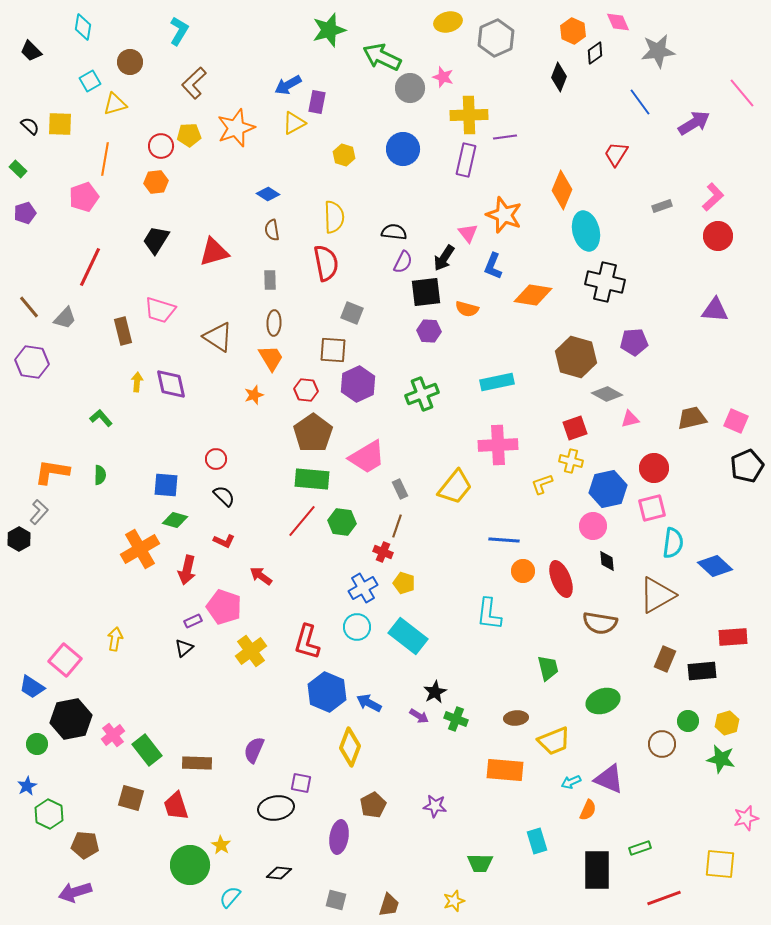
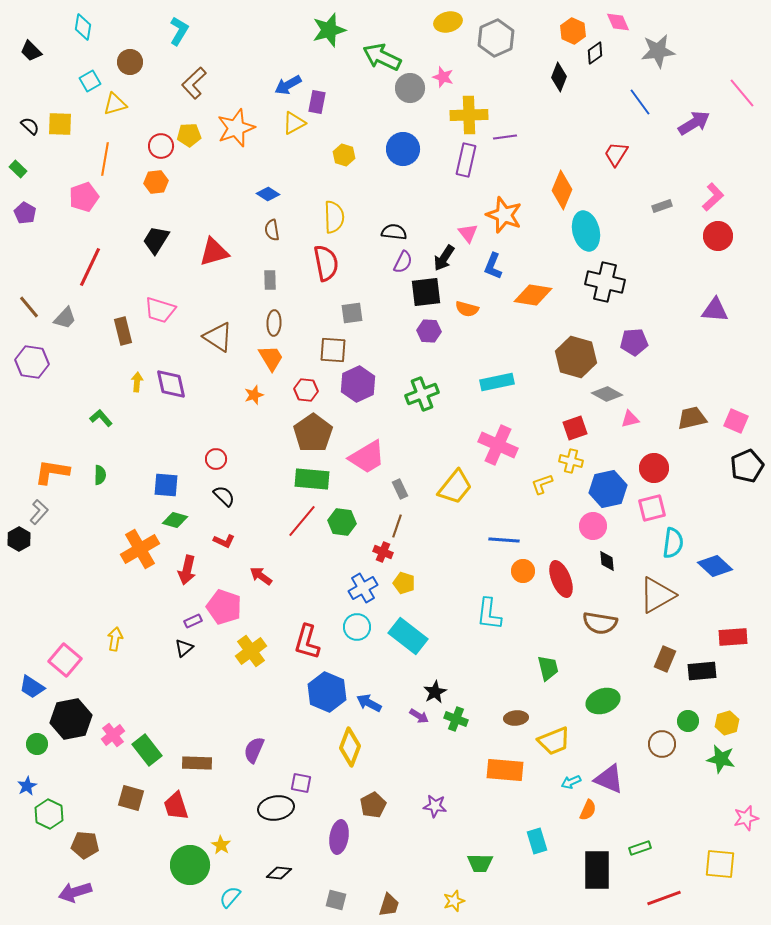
purple pentagon at (25, 213): rotated 25 degrees counterclockwise
gray square at (352, 313): rotated 30 degrees counterclockwise
pink cross at (498, 445): rotated 27 degrees clockwise
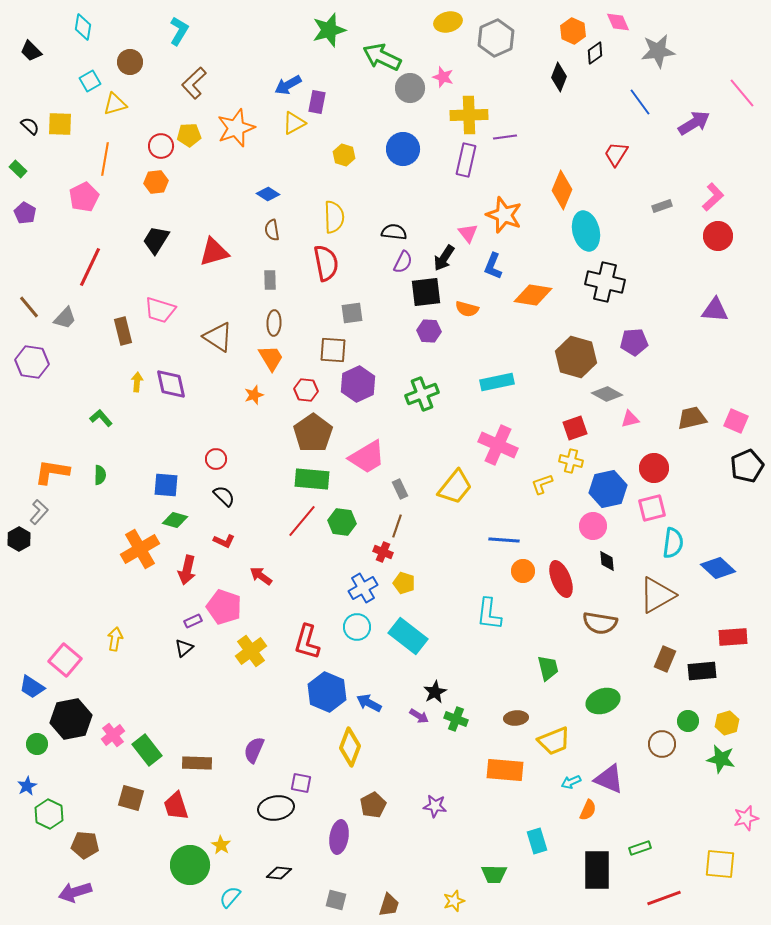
pink pentagon at (84, 197): rotated 8 degrees counterclockwise
blue diamond at (715, 566): moved 3 px right, 2 px down
green trapezoid at (480, 863): moved 14 px right, 11 px down
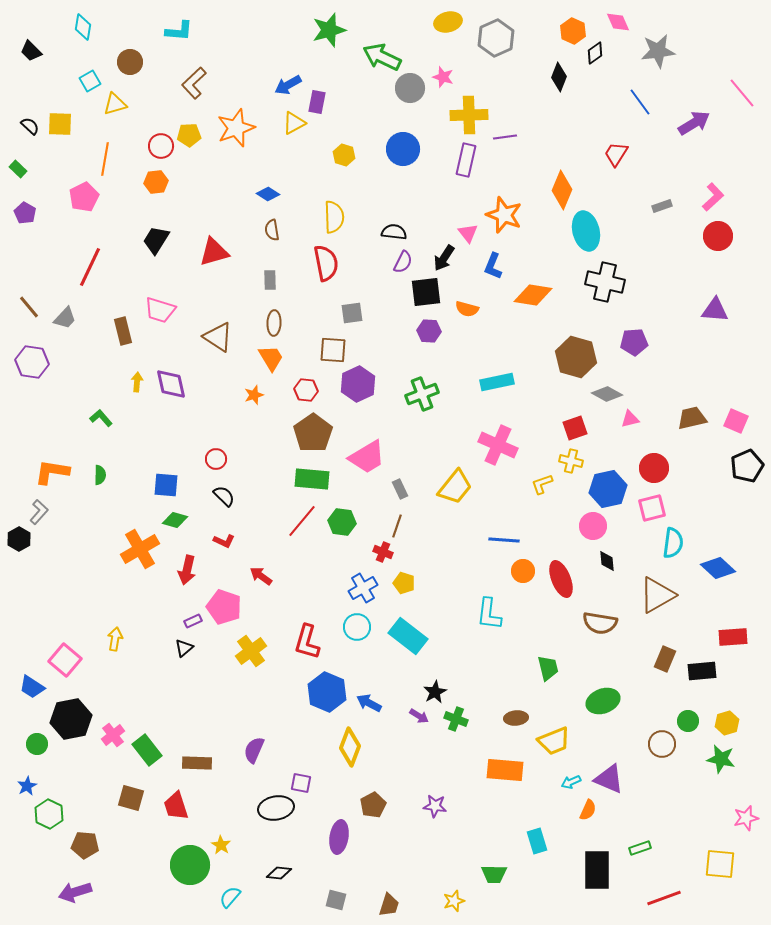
cyan L-shape at (179, 31): rotated 64 degrees clockwise
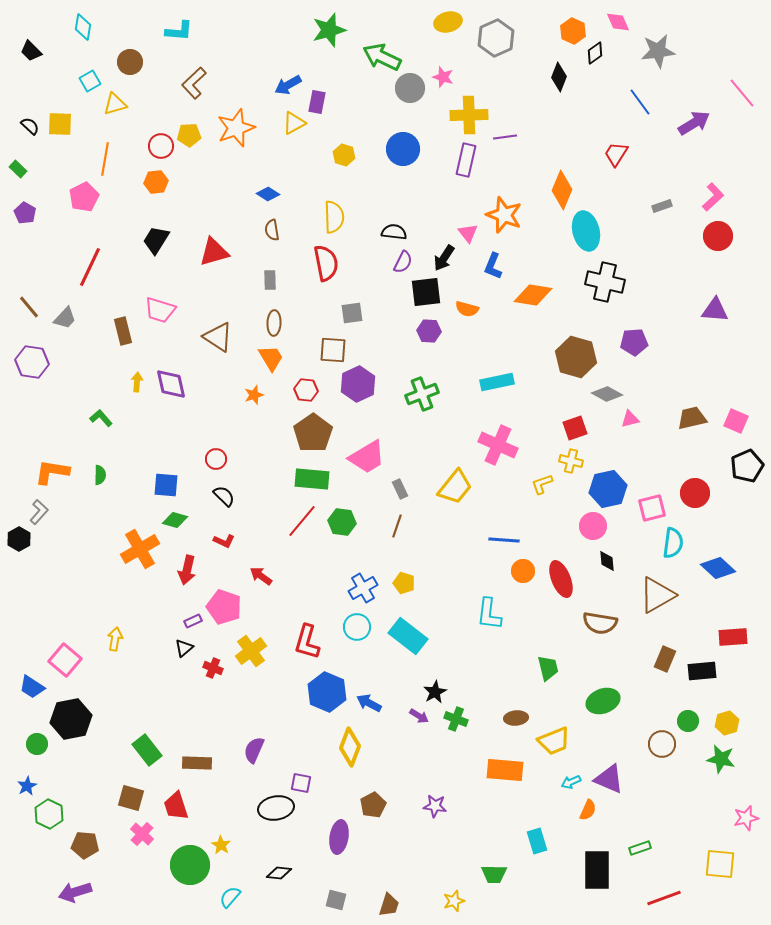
red circle at (654, 468): moved 41 px right, 25 px down
red cross at (383, 552): moved 170 px left, 116 px down
pink cross at (113, 735): moved 29 px right, 99 px down; rotated 10 degrees counterclockwise
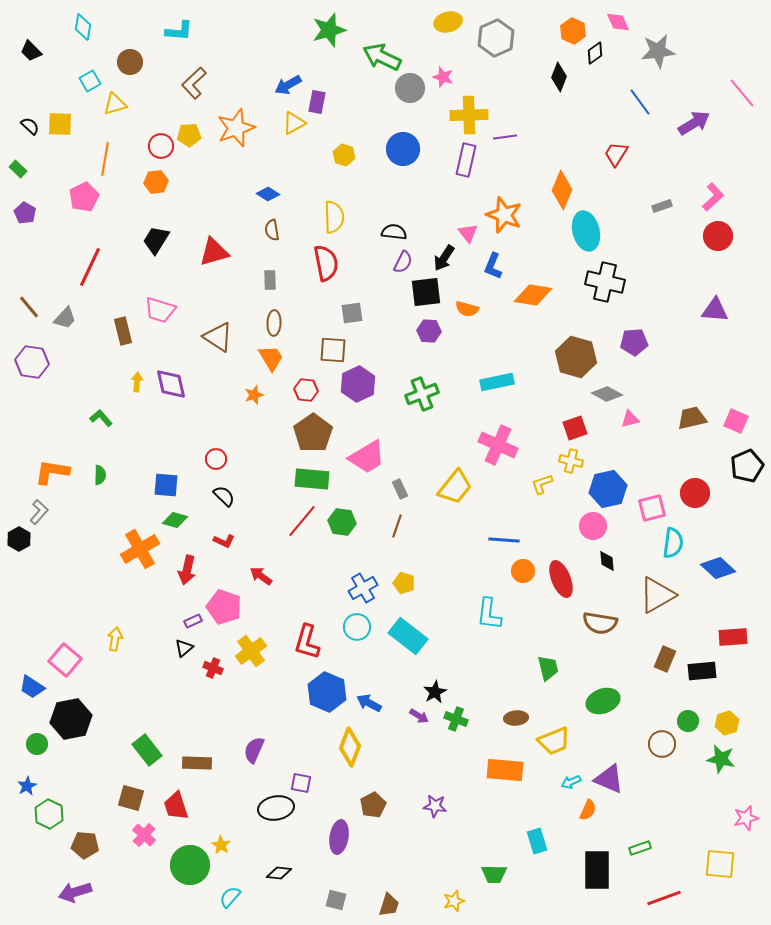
pink cross at (142, 834): moved 2 px right, 1 px down
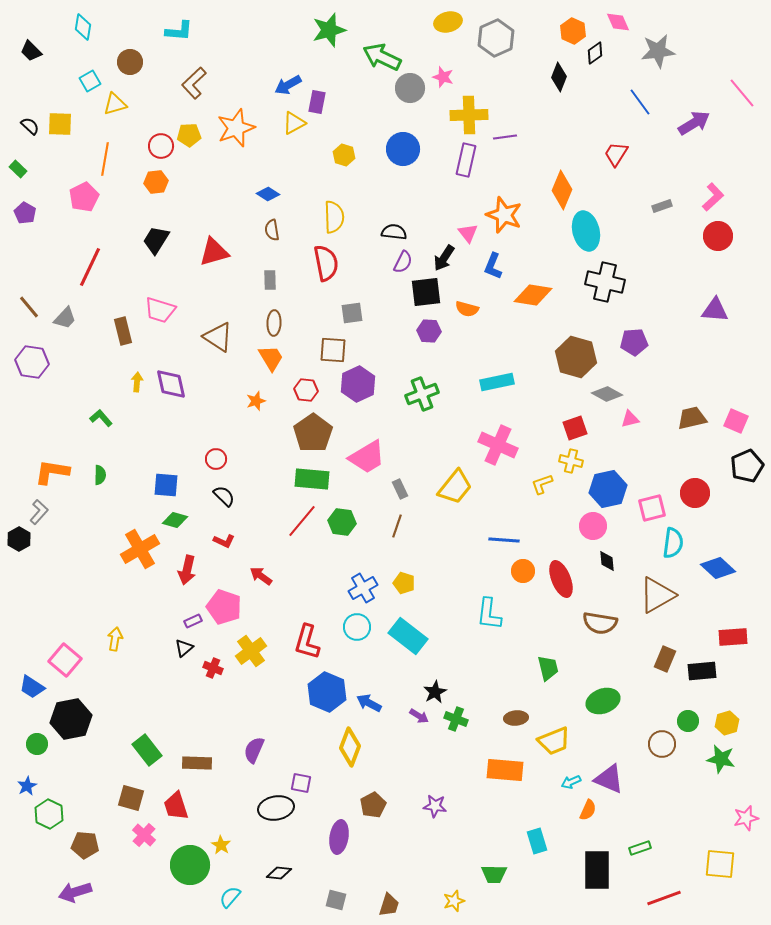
orange star at (254, 395): moved 2 px right, 6 px down
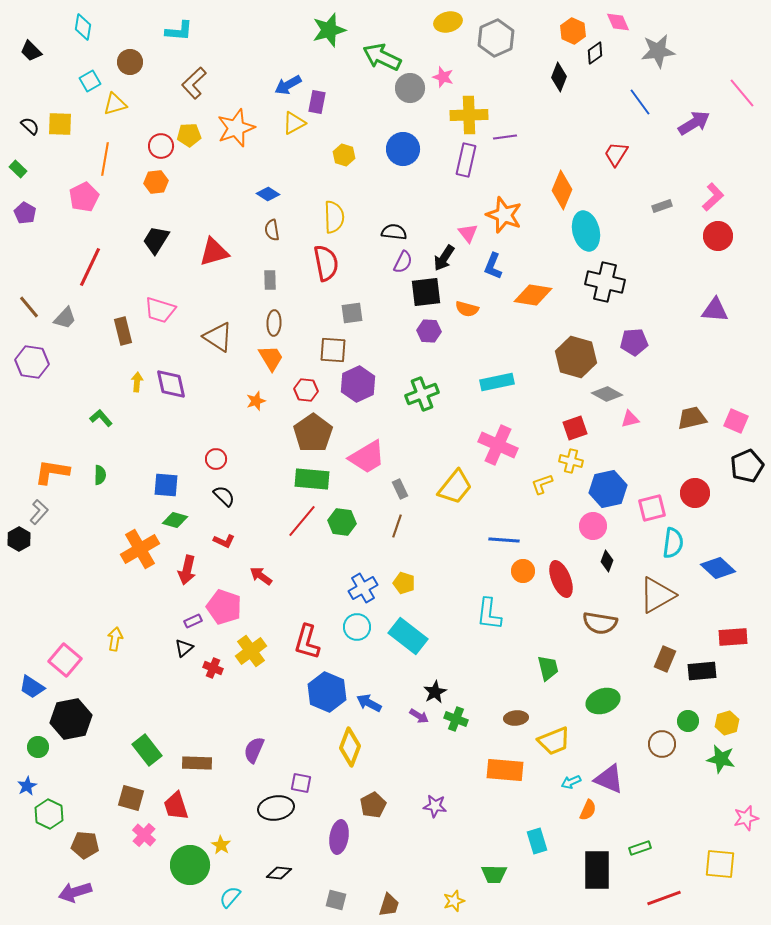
black diamond at (607, 561): rotated 25 degrees clockwise
green circle at (37, 744): moved 1 px right, 3 px down
